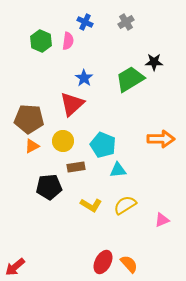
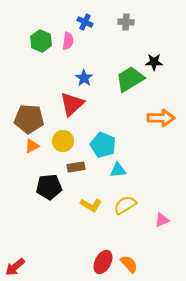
gray cross: rotated 35 degrees clockwise
orange arrow: moved 21 px up
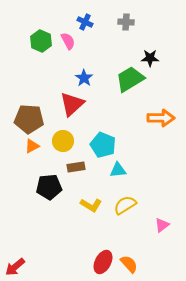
pink semicircle: rotated 36 degrees counterclockwise
black star: moved 4 px left, 4 px up
pink triangle: moved 5 px down; rotated 14 degrees counterclockwise
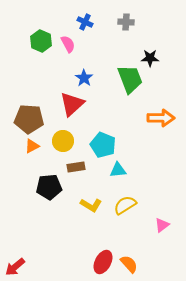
pink semicircle: moved 3 px down
green trapezoid: rotated 100 degrees clockwise
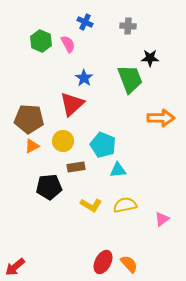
gray cross: moved 2 px right, 4 px down
yellow semicircle: rotated 20 degrees clockwise
pink triangle: moved 6 px up
